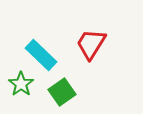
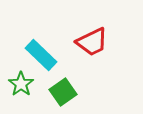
red trapezoid: moved 1 px right, 2 px up; rotated 148 degrees counterclockwise
green square: moved 1 px right
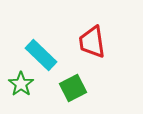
red trapezoid: rotated 108 degrees clockwise
green square: moved 10 px right, 4 px up; rotated 8 degrees clockwise
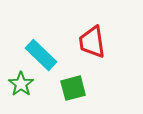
green square: rotated 12 degrees clockwise
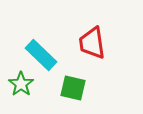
red trapezoid: moved 1 px down
green square: rotated 28 degrees clockwise
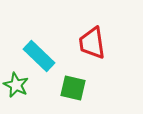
cyan rectangle: moved 2 px left, 1 px down
green star: moved 5 px left, 1 px down; rotated 10 degrees counterclockwise
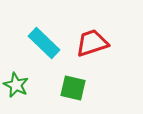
red trapezoid: rotated 80 degrees clockwise
cyan rectangle: moved 5 px right, 13 px up
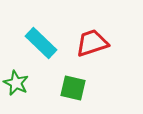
cyan rectangle: moved 3 px left
green star: moved 2 px up
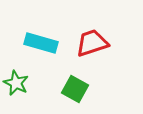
cyan rectangle: rotated 28 degrees counterclockwise
green square: moved 2 px right, 1 px down; rotated 16 degrees clockwise
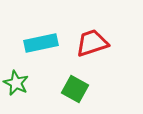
cyan rectangle: rotated 28 degrees counterclockwise
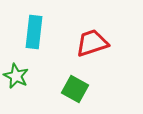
cyan rectangle: moved 7 px left, 11 px up; rotated 72 degrees counterclockwise
green star: moved 7 px up
